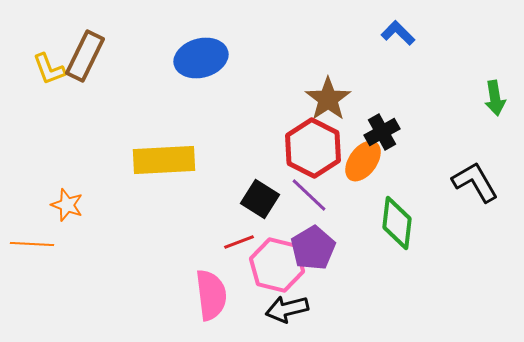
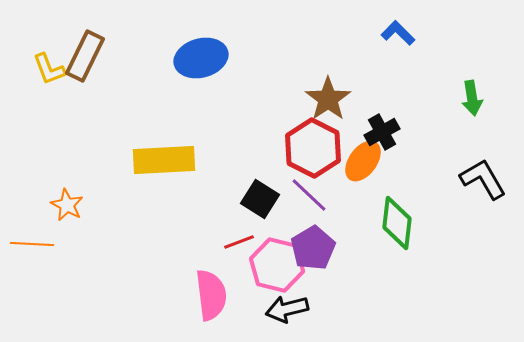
green arrow: moved 23 px left
black L-shape: moved 8 px right, 3 px up
orange star: rotated 8 degrees clockwise
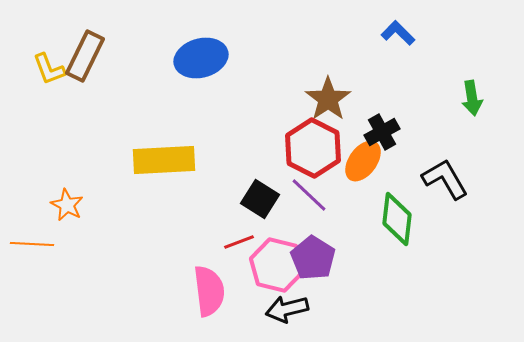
black L-shape: moved 38 px left
green diamond: moved 4 px up
purple pentagon: moved 10 px down; rotated 9 degrees counterclockwise
pink semicircle: moved 2 px left, 4 px up
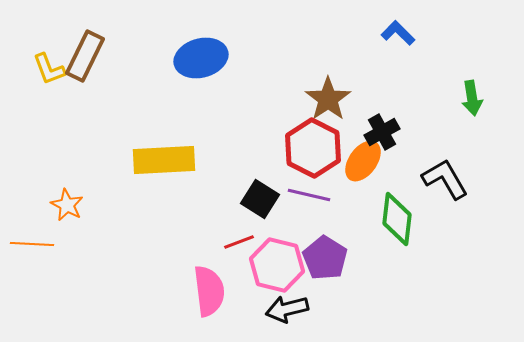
purple line: rotated 30 degrees counterclockwise
purple pentagon: moved 12 px right
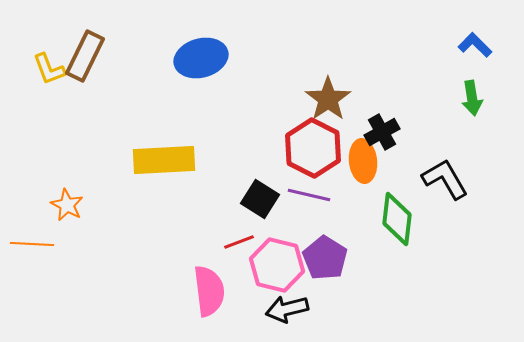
blue L-shape: moved 77 px right, 12 px down
orange ellipse: rotated 42 degrees counterclockwise
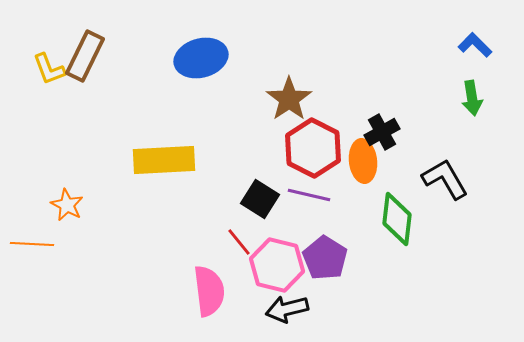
brown star: moved 39 px left
red line: rotated 72 degrees clockwise
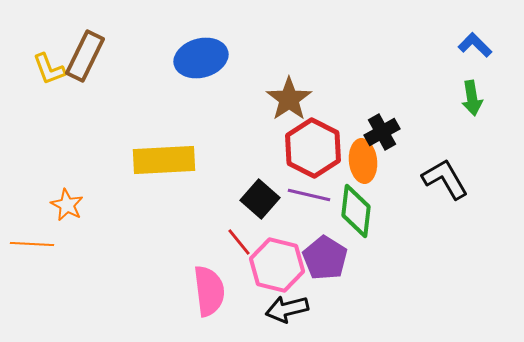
black square: rotated 9 degrees clockwise
green diamond: moved 41 px left, 8 px up
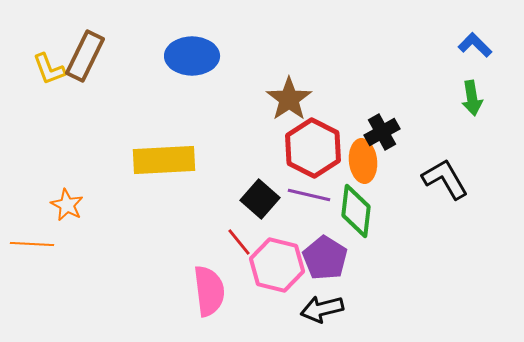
blue ellipse: moved 9 px left, 2 px up; rotated 15 degrees clockwise
black arrow: moved 35 px right
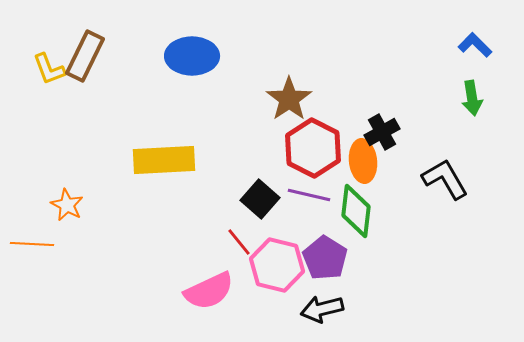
pink semicircle: rotated 72 degrees clockwise
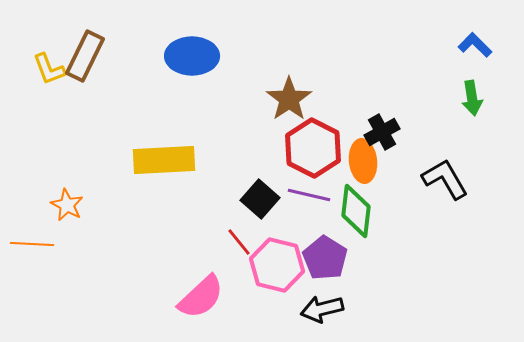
pink semicircle: moved 8 px left, 6 px down; rotated 18 degrees counterclockwise
